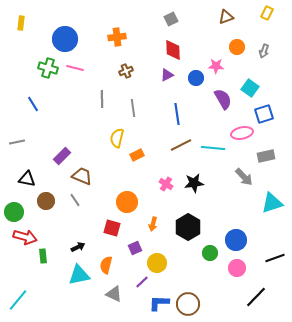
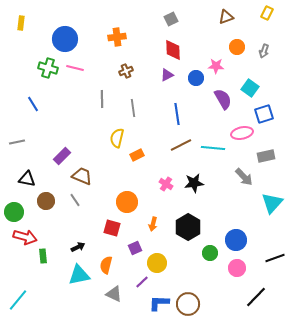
cyan triangle at (272, 203): rotated 30 degrees counterclockwise
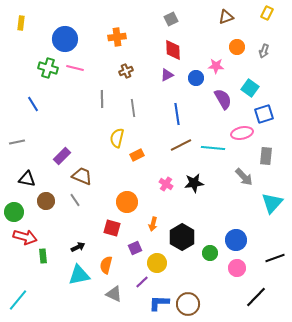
gray rectangle at (266, 156): rotated 72 degrees counterclockwise
black hexagon at (188, 227): moved 6 px left, 10 px down
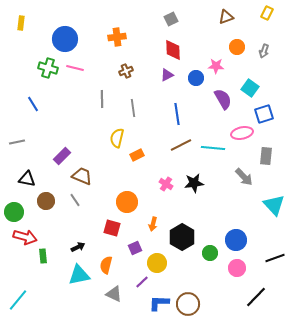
cyan triangle at (272, 203): moved 2 px right, 2 px down; rotated 25 degrees counterclockwise
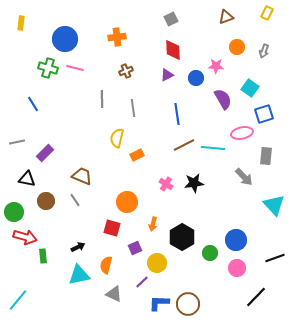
brown line at (181, 145): moved 3 px right
purple rectangle at (62, 156): moved 17 px left, 3 px up
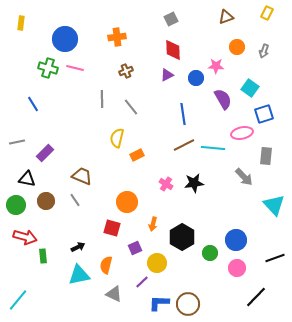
gray line at (133, 108): moved 2 px left, 1 px up; rotated 30 degrees counterclockwise
blue line at (177, 114): moved 6 px right
green circle at (14, 212): moved 2 px right, 7 px up
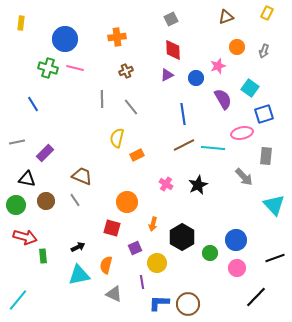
pink star at (216, 66): moved 2 px right; rotated 21 degrees counterclockwise
black star at (194, 183): moved 4 px right, 2 px down; rotated 18 degrees counterclockwise
purple line at (142, 282): rotated 56 degrees counterclockwise
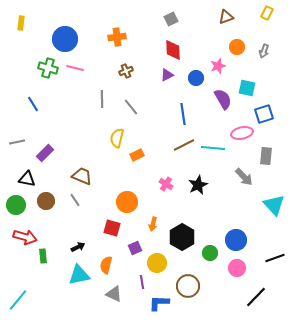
cyan square at (250, 88): moved 3 px left; rotated 24 degrees counterclockwise
brown circle at (188, 304): moved 18 px up
